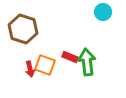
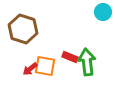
orange square: moved 1 px down; rotated 10 degrees counterclockwise
red arrow: rotated 63 degrees clockwise
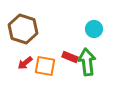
cyan circle: moved 9 px left, 17 px down
red arrow: moved 5 px left, 6 px up
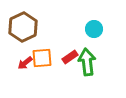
brown hexagon: moved 2 px up; rotated 16 degrees clockwise
red rectangle: rotated 56 degrees counterclockwise
orange square: moved 3 px left, 8 px up; rotated 15 degrees counterclockwise
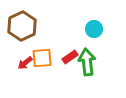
brown hexagon: moved 1 px left, 1 px up
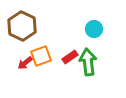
brown hexagon: rotated 8 degrees counterclockwise
orange square: moved 1 px left, 2 px up; rotated 15 degrees counterclockwise
green arrow: moved 1 px right
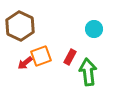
brown hexagon: moved 2 px left
red rectangle: rotated 28 degrees counterclockwise
green arrow: moved 10 px down
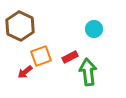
red rectangle: rotated 35 degrees clockwise
red arrow: moved 9 px down
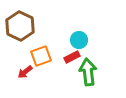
cyan circle: moved 15 px left, 11 px down
red rectangle: moved 2 px right
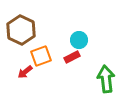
brown hexagon: moved 1 px right, 4 px down
green arrow: moved 18 px right, 7 px down
